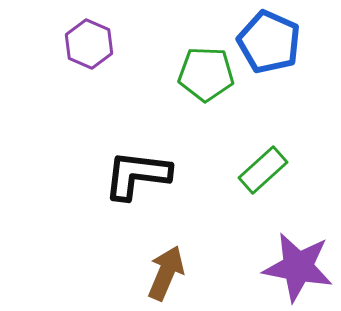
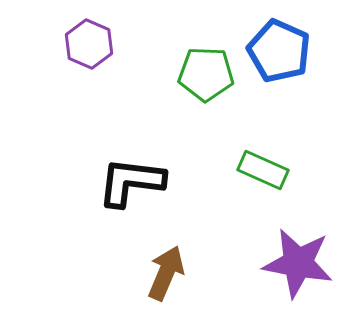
blue pentagon: moved 10 px right, 9 px down
green rectangle: rotated 66 degrees clockwise
black L-shape: moved 6 px left, 7 px down
purple star: moved 4 px up
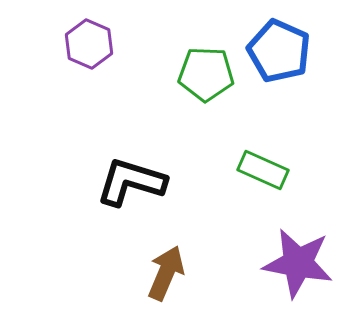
black L-shape: rotated 10 degrees clockwise
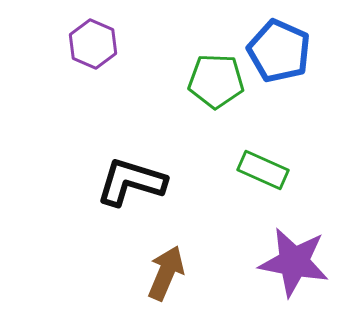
purple hexagon: moved 4 px right
green pentagon: moved 10 px right, 7 px down
purple star: moved 4 px left, 1 px up
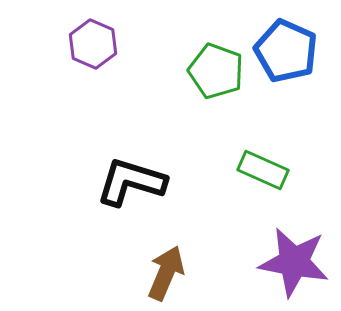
blue pentagon: moved 7 px right
green pentagon: moved 10 px up; rotated 18 degrees clockwise
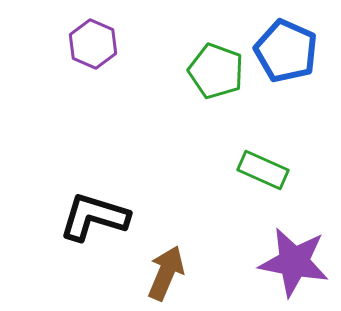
black L-shape: moved 37 px left, 35 px down
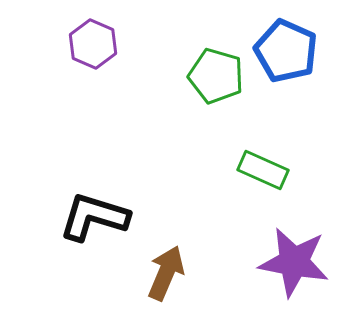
green pentagon: moved 5 px down; rotated 4 degrees counterclockwise
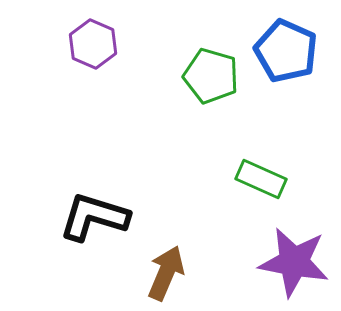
green pentagon: moved 5 px left
green rectangle: moved 2 px left, 9 px down
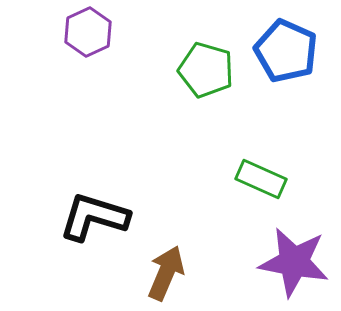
purple hexagon: moved 5 px left, 12 px up; rotated 12 degrees clockwise
green pentagon: moved 5 px left, 6 px up
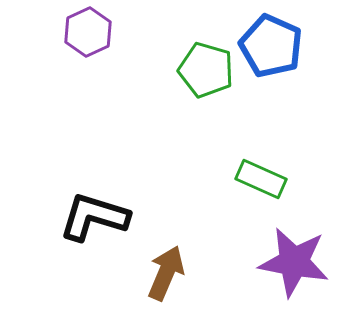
blue pentagon: moved 15 px left, 5 px up
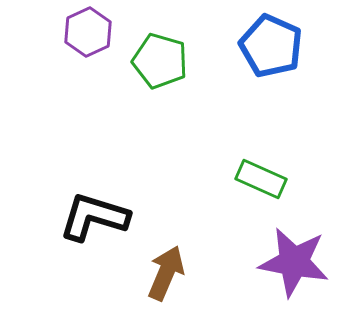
green pentagon: moved 46 px left, 9 px up
